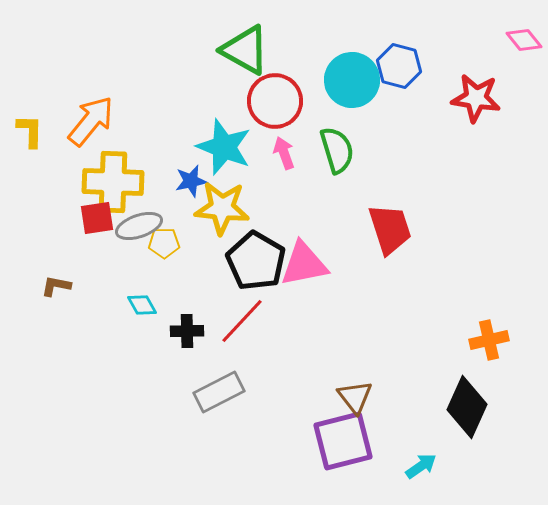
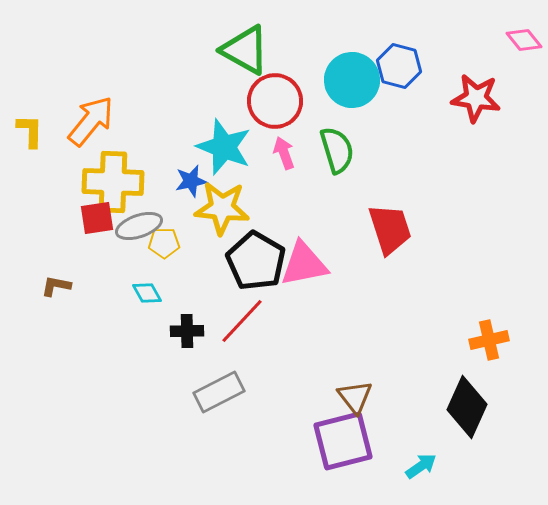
cyan diamond: moved 5 px right, 12 px up
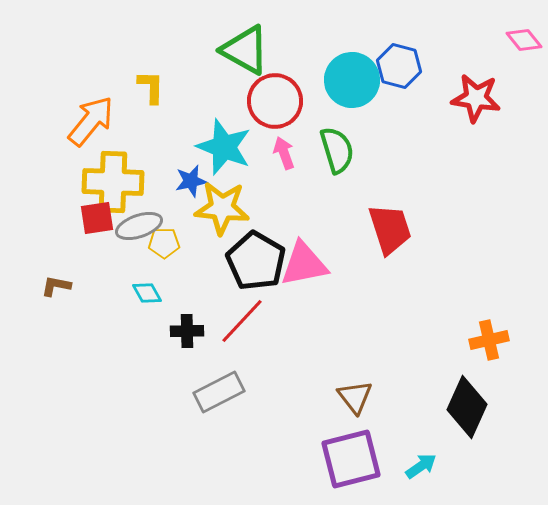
yellow L-shape: moved 121 px right, 44 px up
purple square: moved 8 px right, 18 px down
